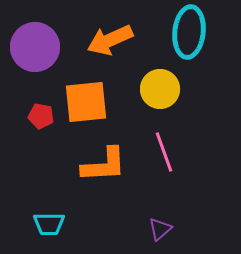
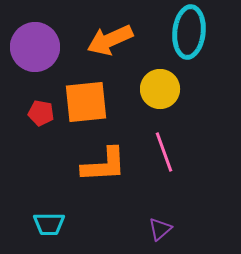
red pentagon: moved 3 px up
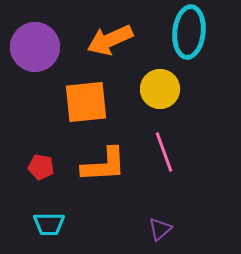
red pentagon: moved 54 px down
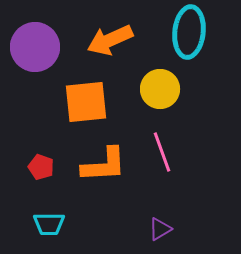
pink line: moved 2 px left
red pentagon: rotated 10 degrees clockwise
purple triangle: rotated 10 degrees clockwise
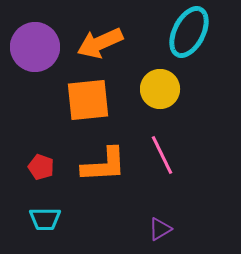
cyan ellipse: rotated 21 degrees clockwise
orange arrow: moved 10 px left, 3 px down
orange square: moved 2 px right, 2 px up
pink line: moved 3 px down; rotated 6 degrees counterclockwise
cyan trapezoid: moved 4 px left, 5 px up
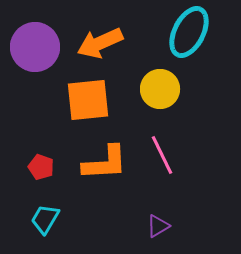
orange L-shape: moved 1 px right, 2 px up
cyan trapezoid: rotated 120 degrees clockwise
purple triangle: moved 2 px left, 3 px up
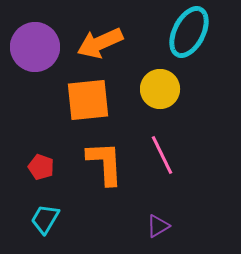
orange L-shape: rotated 90 degrees counterclockwise
